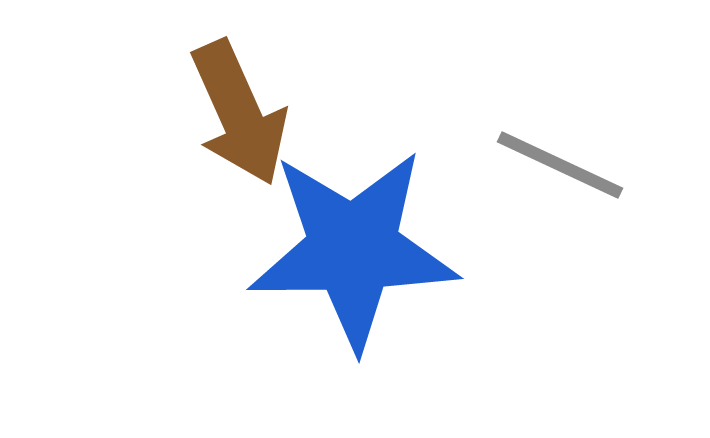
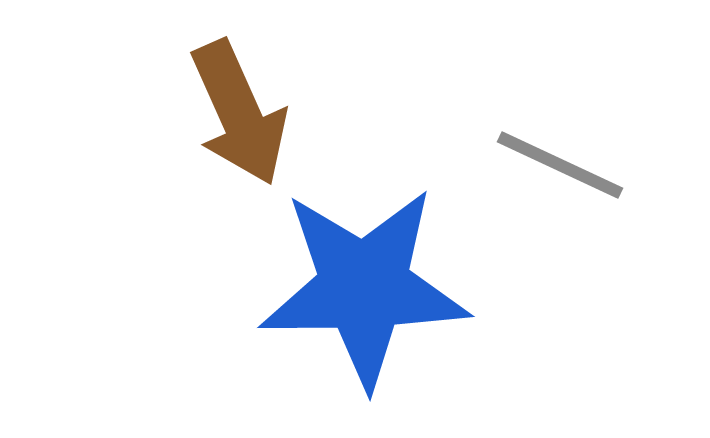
blue star: moved 11 px right, 38 px down
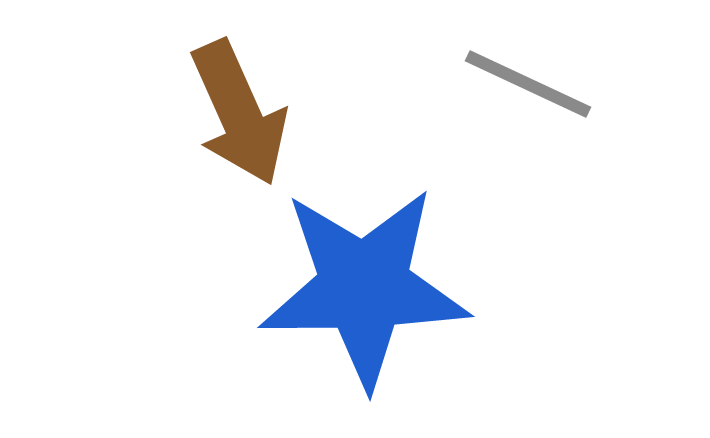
gray line: moved 32 px left, 81 px up
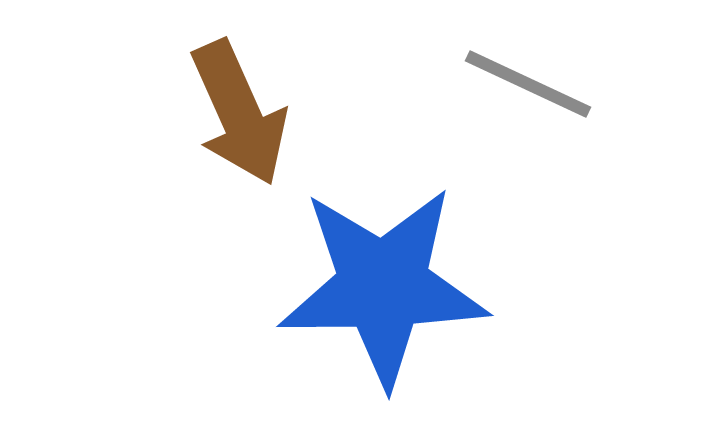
blue star: moved 19 px right, 1 px up
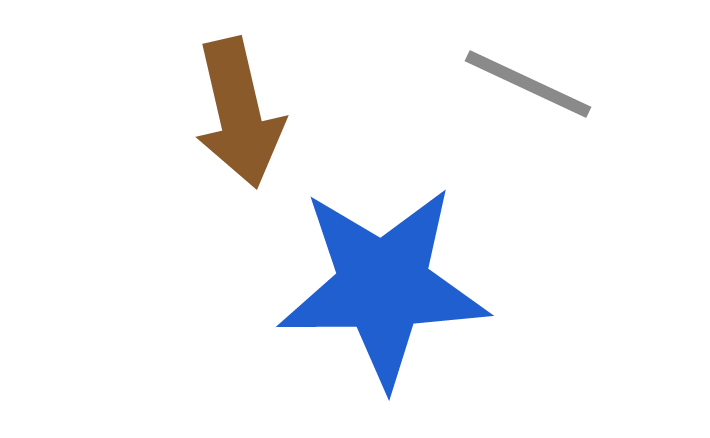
brown arrow: rotated 11 degrees clockwise
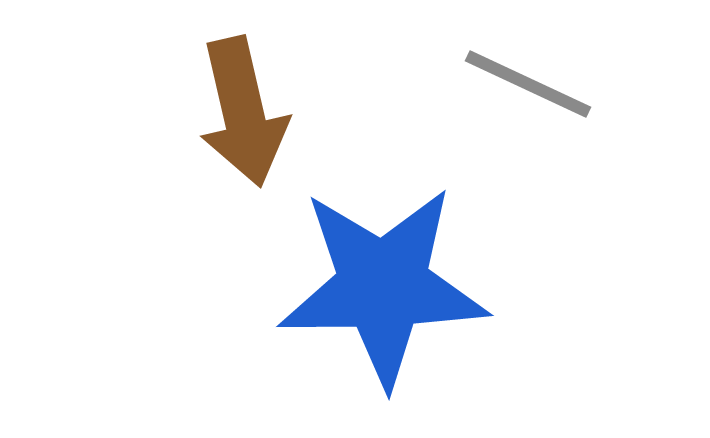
brown arrow: moved 4 px right, 1 px up
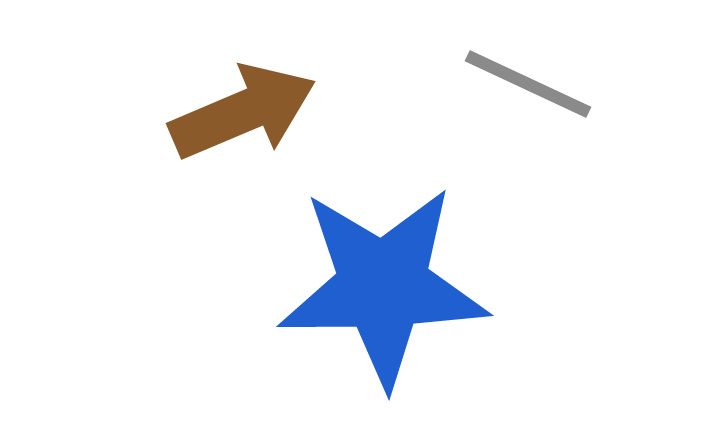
brown arrow: rotated 100 degrees counterclockwise
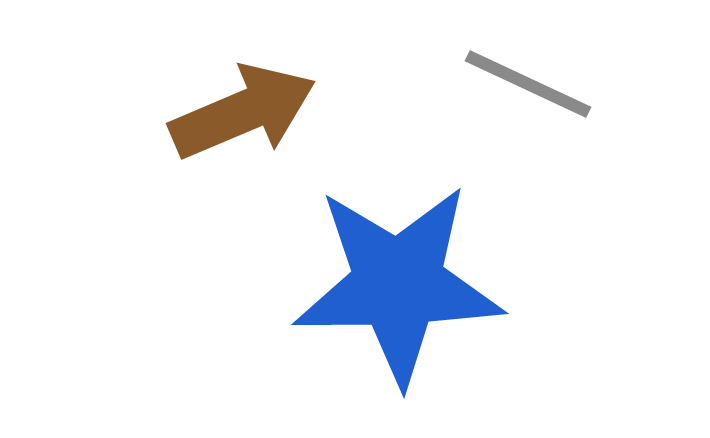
blue star: moved 15 px right, 2 px up
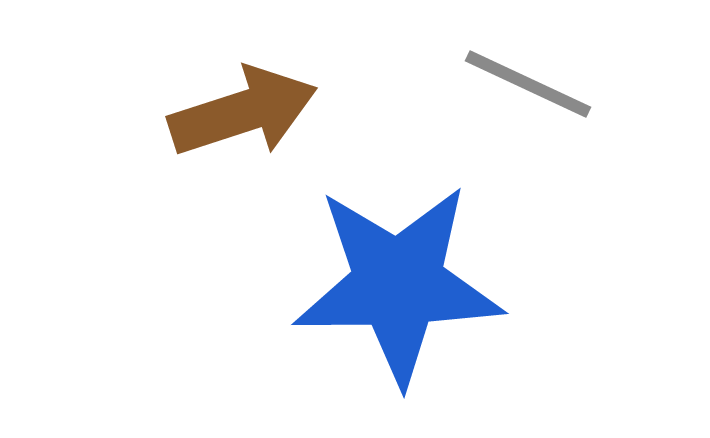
brown arrow: rotated 5 degrees clockwise
